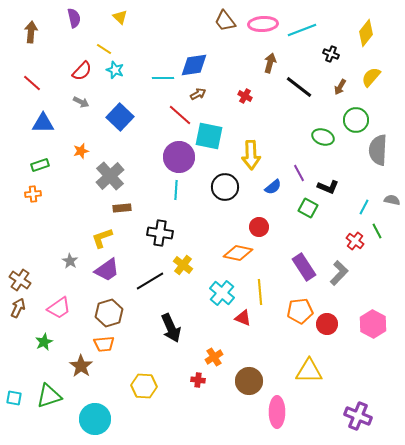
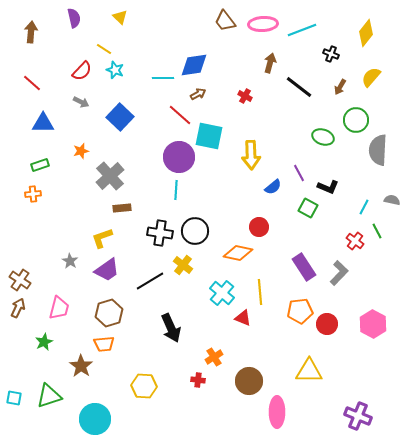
black circle at (225, 187): moved 30 px left, 44 px down
pink trapezoid at (59, 308): rotated 40 degrees counterclockwise
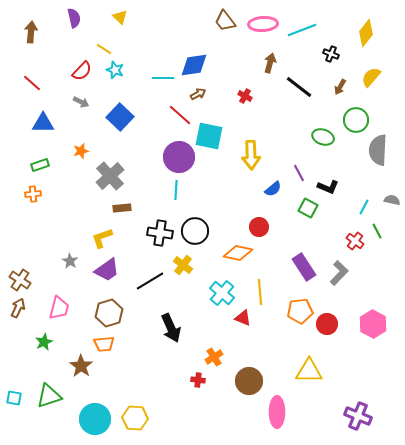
blue semicircle at (273, 187): moved 2 px down
yellow hexagon at (144, 386): moved 9 px left, 32 px down
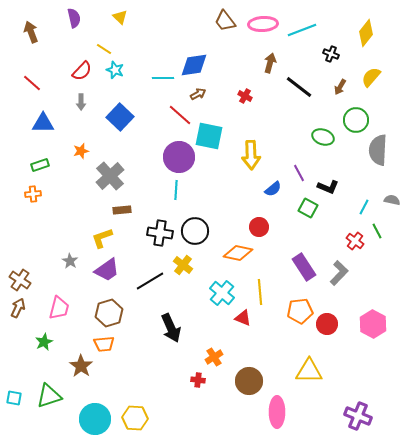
brown arrow at (31, 32): rotated 25 degrees counterclockwise
gray arrow at (81, 102): rotated 63 degrees clockwise
brown rectangle at (122, 208): moved 2 px down
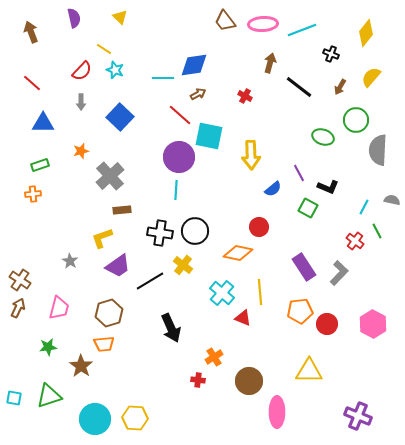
purple trapezoid at (107, 270): moved 11 px right, 4 px up
green star at (44, 342): moved 4 px right, 5 px down; rotated 18 degrees clockwise
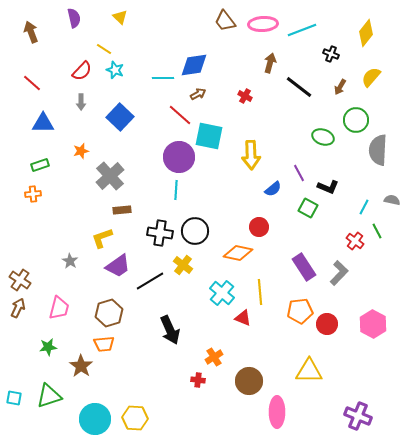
black arrow at (171, 328): moved 1 px left, 2 px down
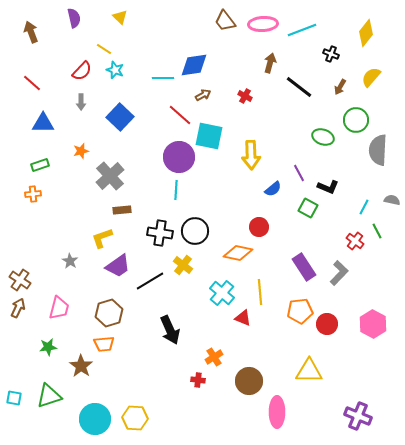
brown arrow at (198, 94): moved 5 px right, 1 px down
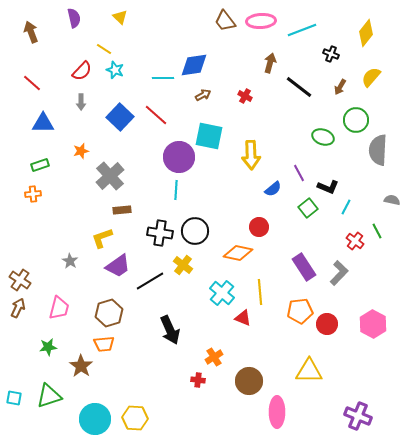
pink ellipse at (263, 24): moved 2 px left, 3 px up
red line at (180, 115): moved 24 px left
cyan line at (364, 207): moved 18 px left
green square at (308, 208): rotated 24 degrees clockwise
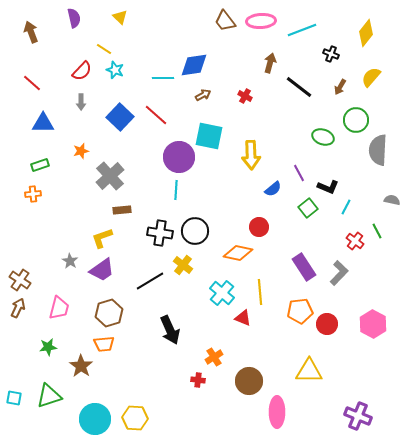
purple trapezoid at (118, 266): moved 16 px left, 4 px down
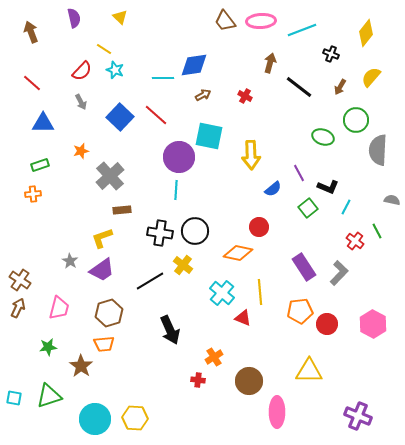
gray arrow at (81, 102): rotated 28 degrees counterclockwise
